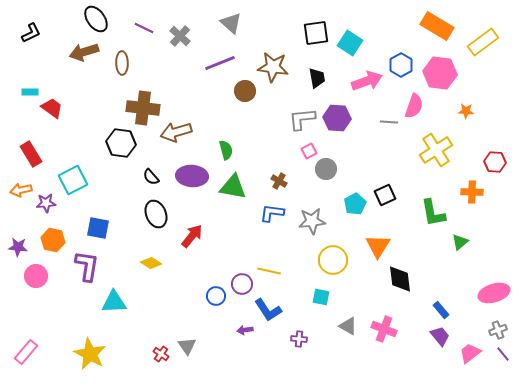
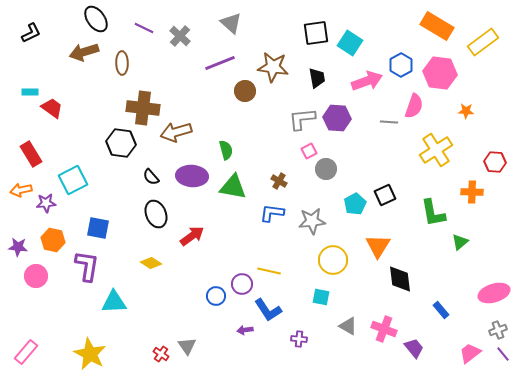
red arrow at (192, 236): rotated 15 degrees clockwise
purple trapezoid at (440, 336): moved 26 px left, 12 px down
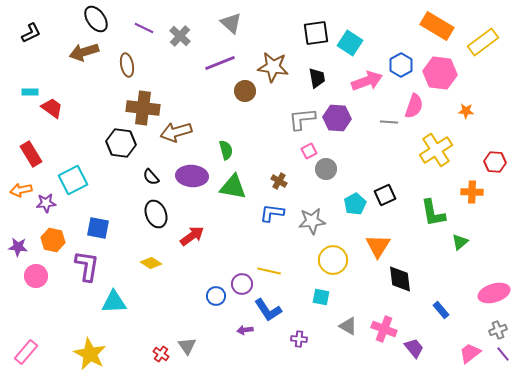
brown ellipse at (122, 63): moved 5 px right, 2 px down; rotated 10 degrees counterclockwise
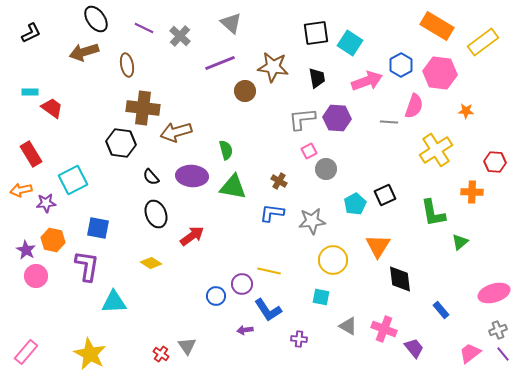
purple star at (18, 247): moved 8 px right, 3 px down; rotated 24 degrees clockwise
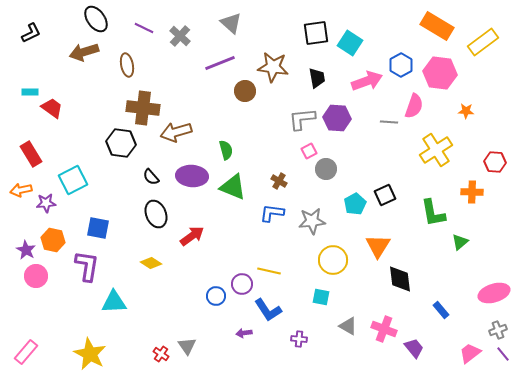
green triangle at (233, 187): rotated 12 degrees clockwise
purple arrow at (245, 330): moved 1 px left, 3 px down
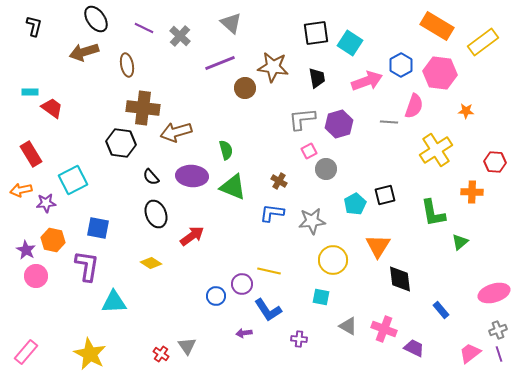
black L-shape at (31, 33): moved 3 px right, 7 px up; rotated 50 degrees counterclockwise
brown circle at (245, 91): moved 3 px up
purple hexagon at (337, 118): moved 2 px right, 6 px down; rotated 20 degrees counterclockwise
black square at (385, 195): rotated 10 degrees clockwise
purple trapezoid at (414, 348): rotated 25 degrees counterclockwise
purple line at (503, 354): moved 4 px left; rotated 21 degrees clockwise
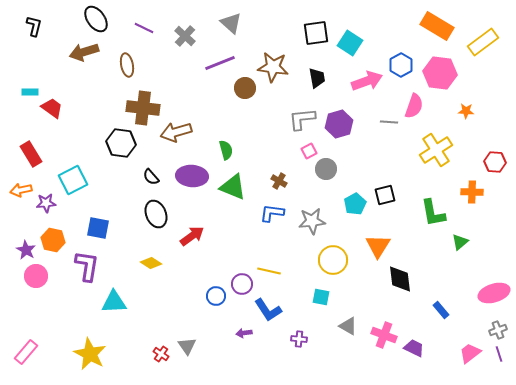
gray cross at (180, 36): moved 5 px right
pink cross at (384, 329): moved 6 px down
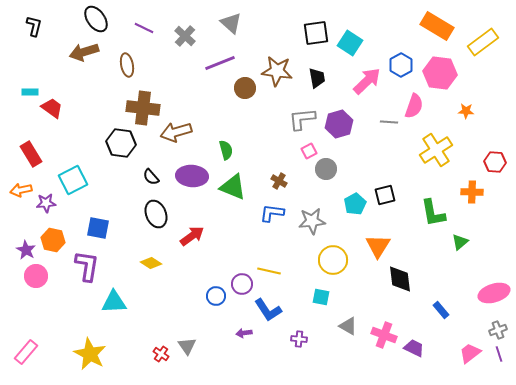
brown star at (273, 67): moved 4 px right, 4 px down
pink arrow at (367, 81): rotated 24 degrees counterclockwise
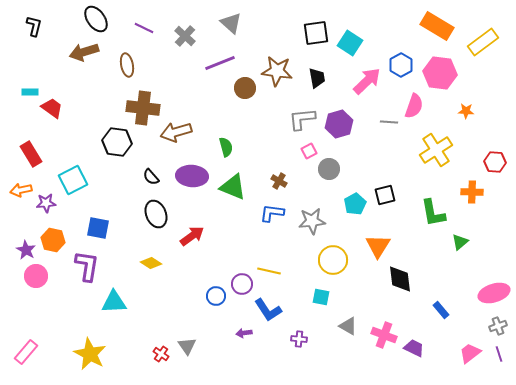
black hexagon at (121, 143): moved 4 px left, 1 px up
green semicircle at (226, 150): moved 3 px up
gray circle at (326, 169): moved 3 px right
gray cross at (498, 330): moved 4 px up
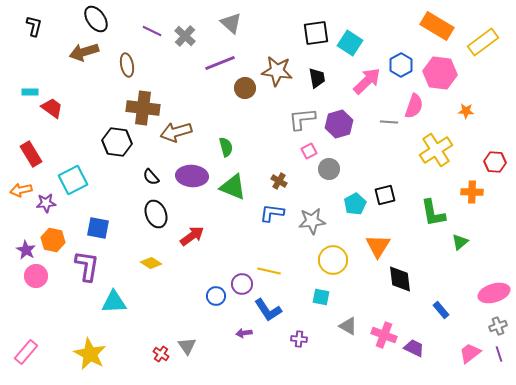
purple line at (144, 28): moved 8 px right, 3 px down
